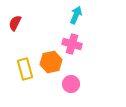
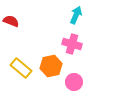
red semicircle: moved 4 px left, 2 px up; rotated 84 degrees clockwise
orange hexagon: moved 4 px down
yellow rectangle: moved 4 px left, 1 px up; rotated 35 degrees counterclockwise
pink circle: moved 3 px right, 2 px up
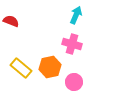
orange hexagon: moved 1 px left, 1 px down
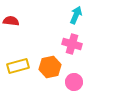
red semicircle: rotated 14 degrees counterclockwise
yellow rectangle: moved 3 px left, 2 px up; rotated 55 degrees counterclockwise
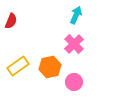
red semicircle: rotated 105 degrees clockwise
pink cross: moved 2 px right; rotated 30 degrees clockwise
yellow rectangle: rotated 20 degrees counterclockwise
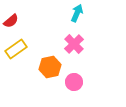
cyan arrow: moved 1 px right, 2 px up
red semicircle: rotated 28 degrees clockwise
yellow rectangle: moved 2 px left, 17 px up
